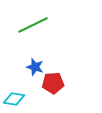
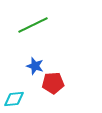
blue star: moved 1 px up
cyan diamond: rotated 15 degrees counterclockwise
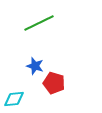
green line: moved 6 px right, 2 px up
red pentagon: moved 1 px right; rotated 20 degrees clockwise
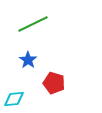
green line: moved 6 px left, 1 px down
blue star: moved 7 px left, 6 px up; rotated 18 degrees clockwise
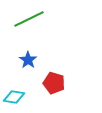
green line: moved 4 px left, 5 px up
cyan diamond: moved 2 px up; rotated 15 degrees clockwise
